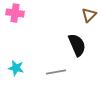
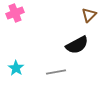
pink cross: rotated 30 degrees counterclockwise
black semicircle: rotated 85 degrees clockwise
cyan star: rotated 21 degrees clockwise
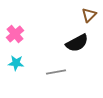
pink cross: moved 21 px down; rotated 18 degrees counterclockwise
black semicircle: moved 2 px up
cyan star: moved 5 px up; rotated 28 degrees counterclockwise
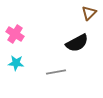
brown triangle: moved 2 px up
pink cross: rotated 18 degrees counterclockwise
